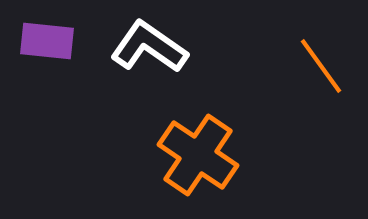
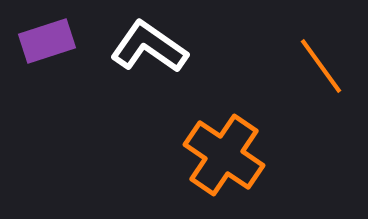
purple rectangle: rotated 24 degrees counterclockwise
orange cross: moved 26 px right
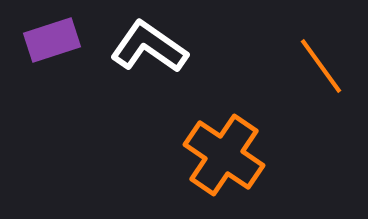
purple rectangle: moved 5 px right, 1 px up
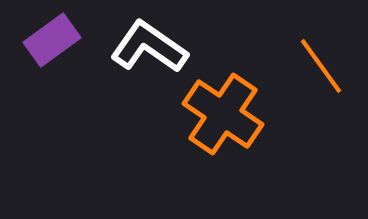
purple rectangle: rotated 18 degrees counterclockwise
orange cross: moved 1 px left, 41 px up
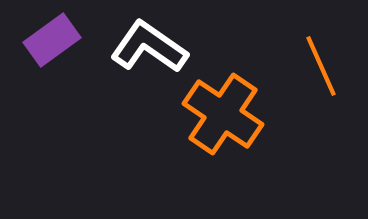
orange line: rotated 12 degrees clockwise
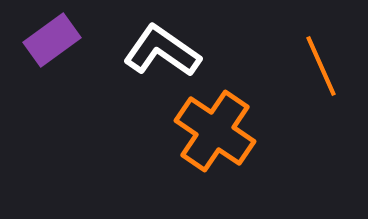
white L-shape: moved 13 px right, 4 px down
orange cross: moved 8 px left, 17 px down
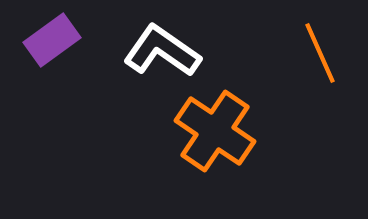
orange line: moved 1 px left, 13 px up
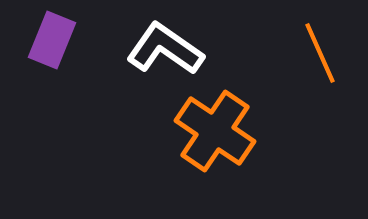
purple rectangle: rotated 32 degrees counterclockwise
white L-shape: moved 3 px right, 2 px up
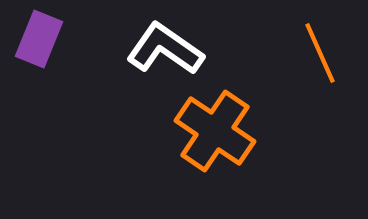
purple rectangle: moved 13 px left, 1 px up
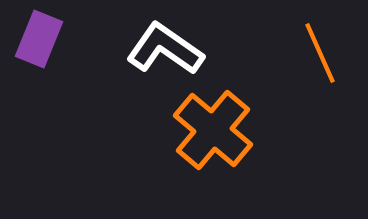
orange cross: moved 2 px left, 1 px up; rotated 6 degrees clockwise
